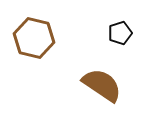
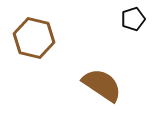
black pentagon: moved 13 px right, 14 px up
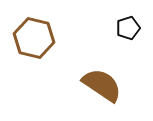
black pentagon: moved 5 px left, 9 px down
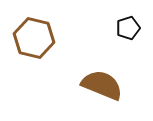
brown semicircle: rotated 12 degrees counterclockwise
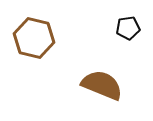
black pentagon: rotated 10 degrees clockwise
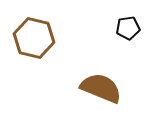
brown semicircle: moved 1 px left, 3 px down
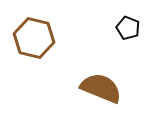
black pentagon: rotated 30 degrees clockwise
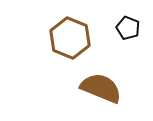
brown hexagon: moved 36 px right; rotated 9 degrees clockwise
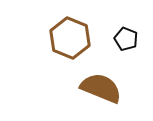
black pentagon: moved 2 px left, 11 px down
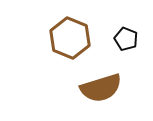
brown semicircle: rotated 141 degrees clockwise
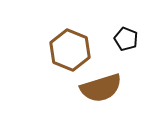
brown hexagon: moved 12 px down
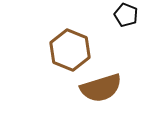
black pentagon: moved 24 px up
